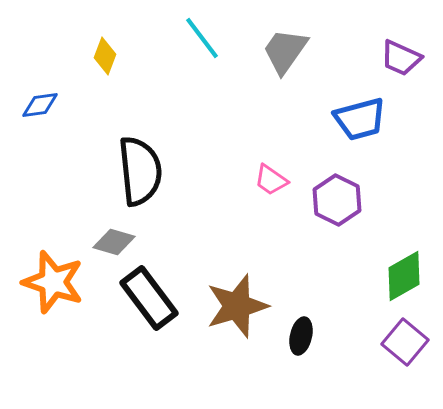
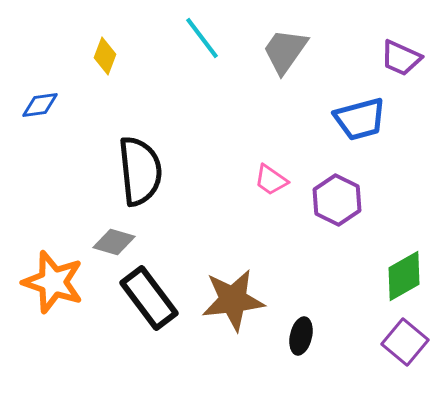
brown star: moved 4 px left, 6 px up; rotated 10 degrees clockwise
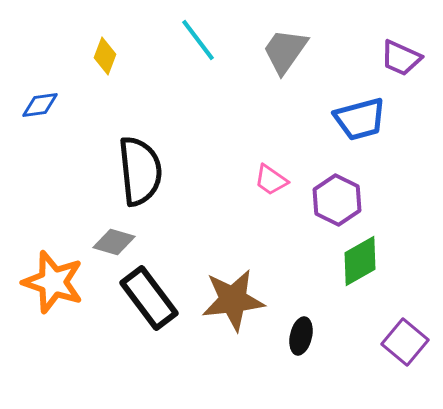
cyan line: moved 4 px left, 2 px down
green diamond: moved 44 px left, 15 px up
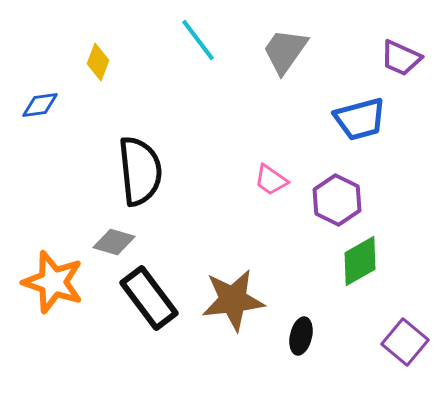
yellow diamond: moved 7 px left, 6 px down
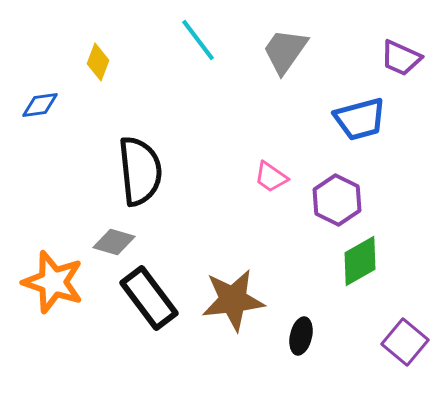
pink trapezoid: moved 3 px up
